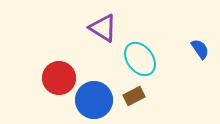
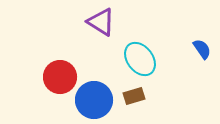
purple triangle: moved 2 px left, 6 px up
blue semicircle: moved 2 px right
red circle: moved 1 px right, 1 px up
brown rectangle: rotated 10 degrees clockwise
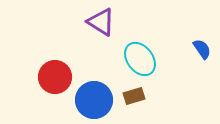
red circle: moved 5 px left
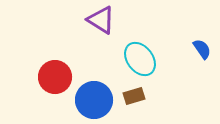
purple triangle: moved 2 px up
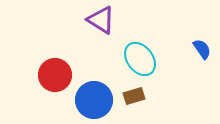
red circle: moved 2 px up
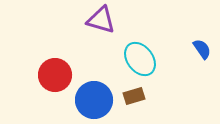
purple triangle: rotated 16 degrees counterclockwise
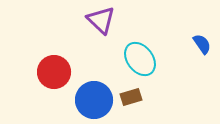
purple triangle: rotated 28 degrees clockwise
blue semicircle: moved 5 px up
red circle: moved 1 px left, 3 px up
brown rectangle: moved 3 px left, 1 px down
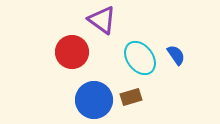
purple triangle: moved 1 px right; rotated 8 degrees counterclockwise
blue semicircle: moved 26 px left, 11 px down
cyan ellipse: moved 1 px up
red circle: moved 18 px right, 20 px up
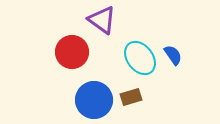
blue semicircle: moved 3 px left
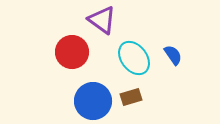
cyan ellipse: moved 6 px left
blue circle: moved 1 px left, 1 px down
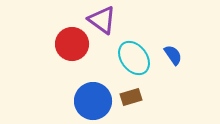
red circle: moved 8 px up
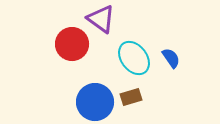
purple triangle: moved 1 px left, 1 px up
blue semicircle: moved 2 px left, 3 px down
blue circle: moved 2 px right, 1 px down
